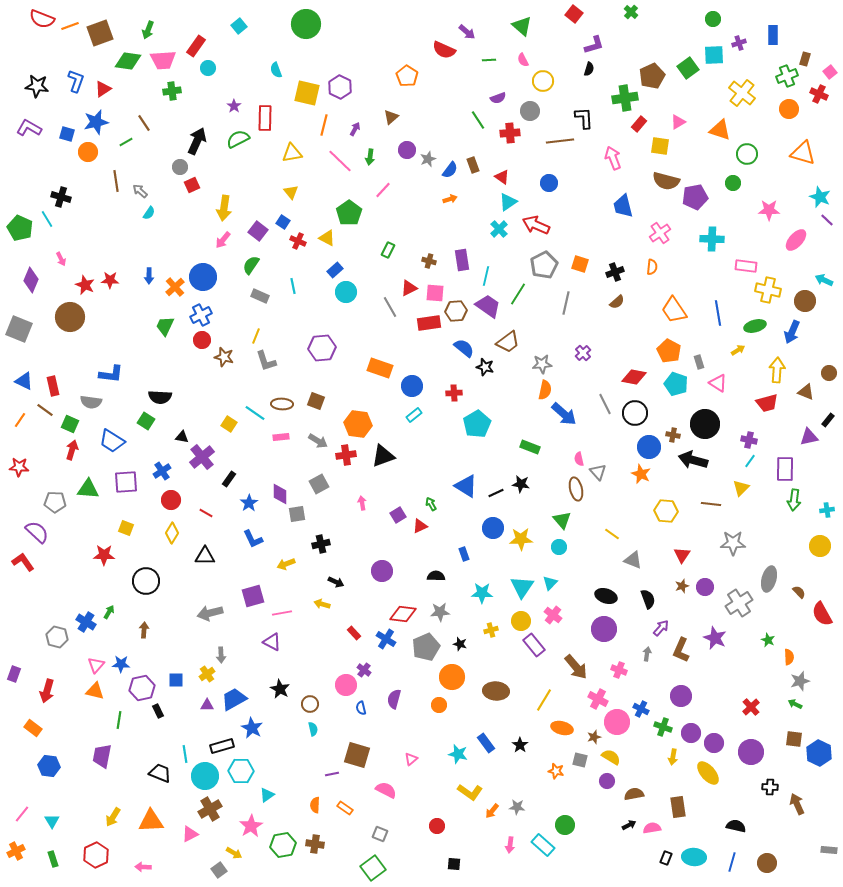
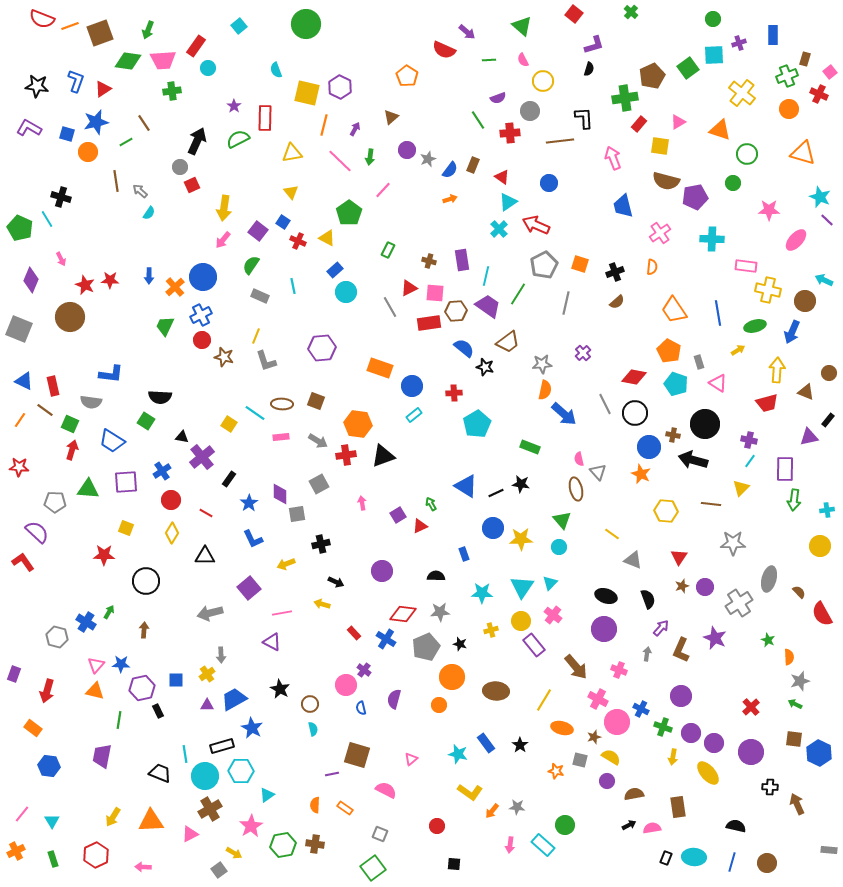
brown rectangle at (473, 165): rotated 42 degrees clockwise
red triangle at (682, 555): moved 3 px left, 2 px down
purple square at (253, 596): moved 4 px left, 8 px up; rotated 25 degrees counterclockwise
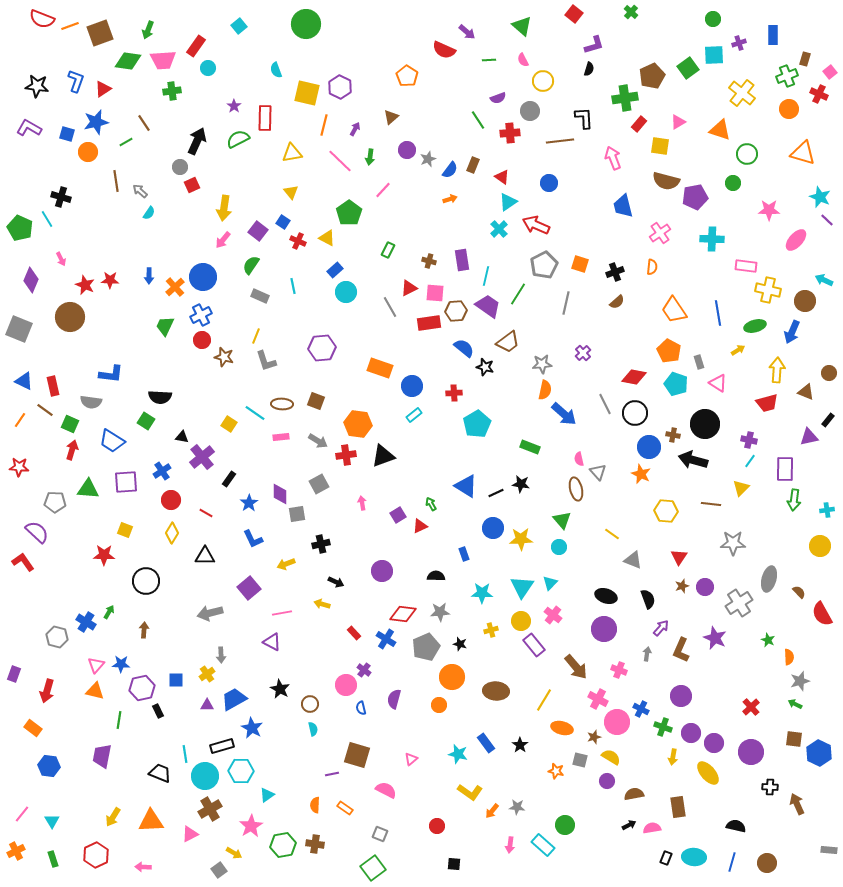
yellow square at (126, 528): moved 1 px left, 2 px down
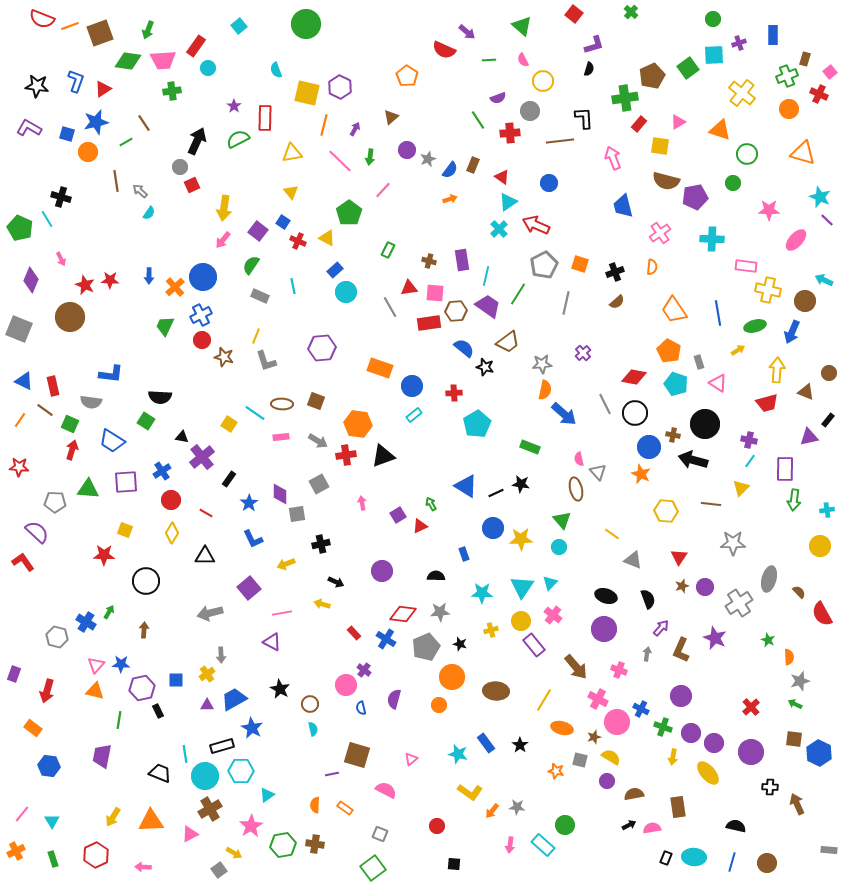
red triangle at (409, 288): rotated 18 degrees clockwise
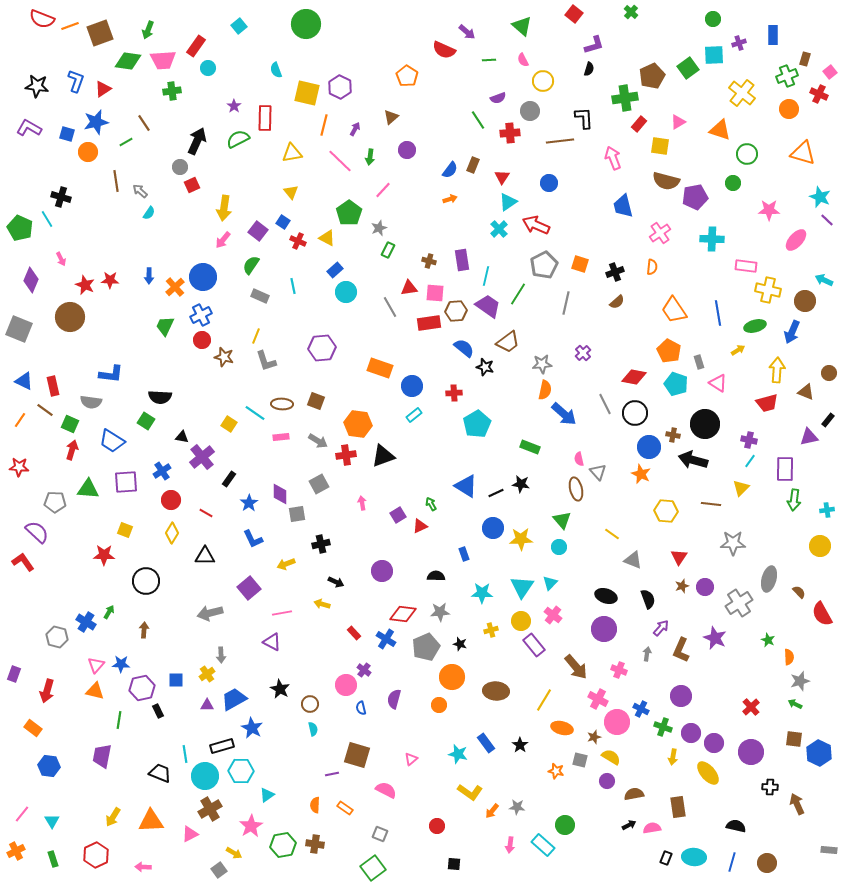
gray star at (428, 159): moved 49 px left, 69 px down
red triangle at (502, 177): rotated 28 degrees clockwise
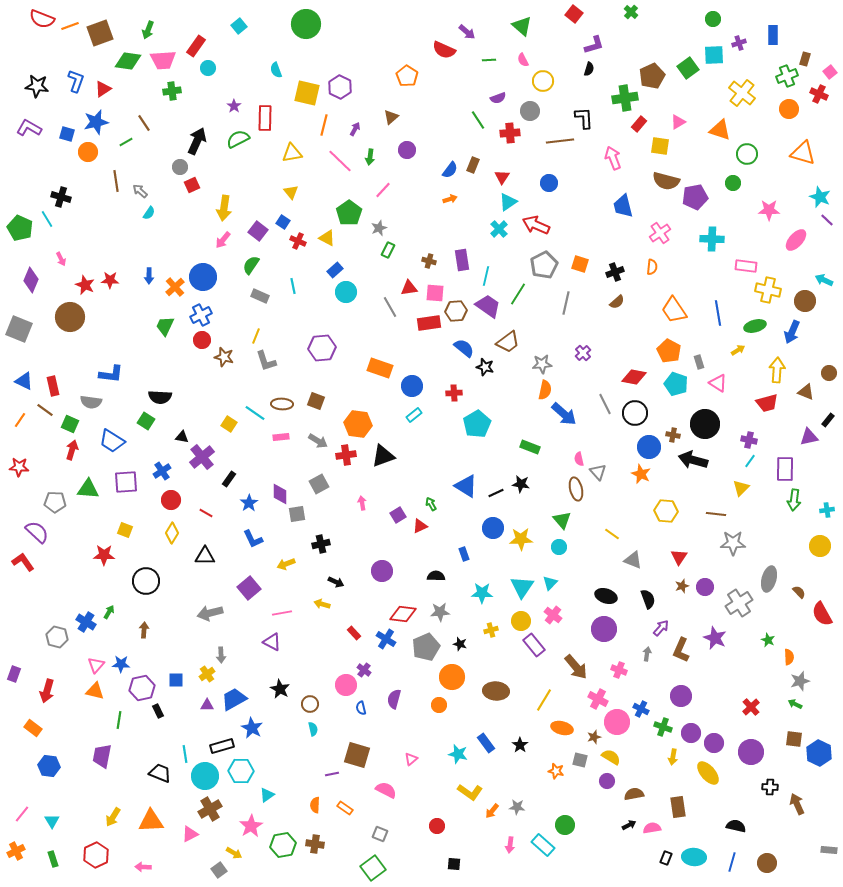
brown line at (711, 504): moved 5 px right, 10 px down
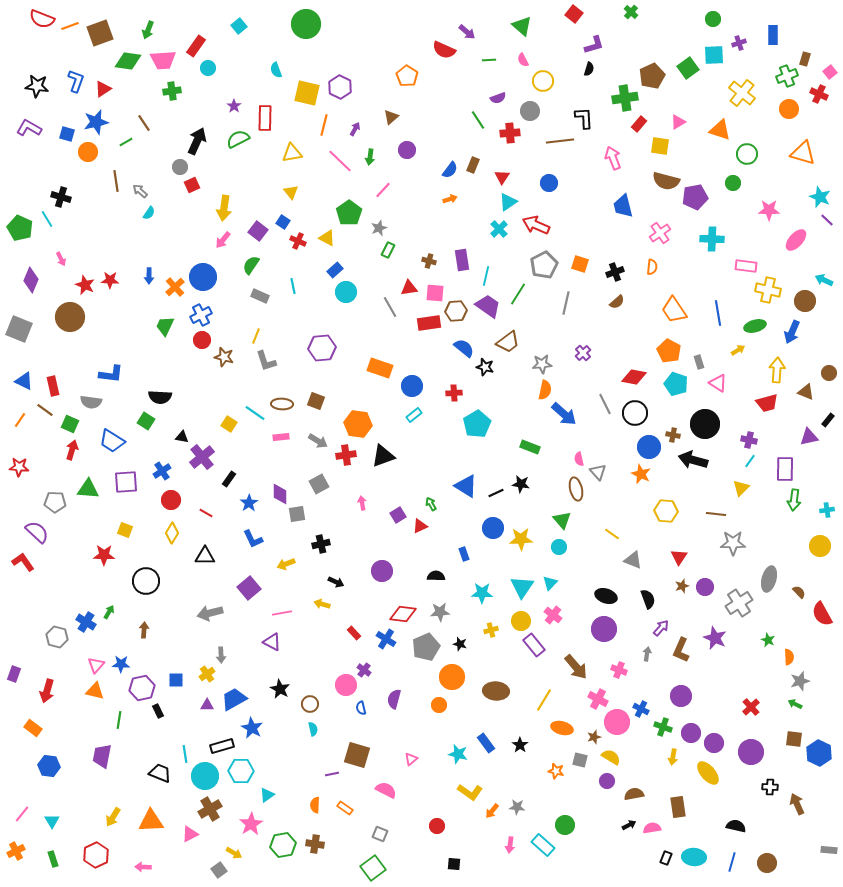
pink star at (251, 826): moved 2 px up
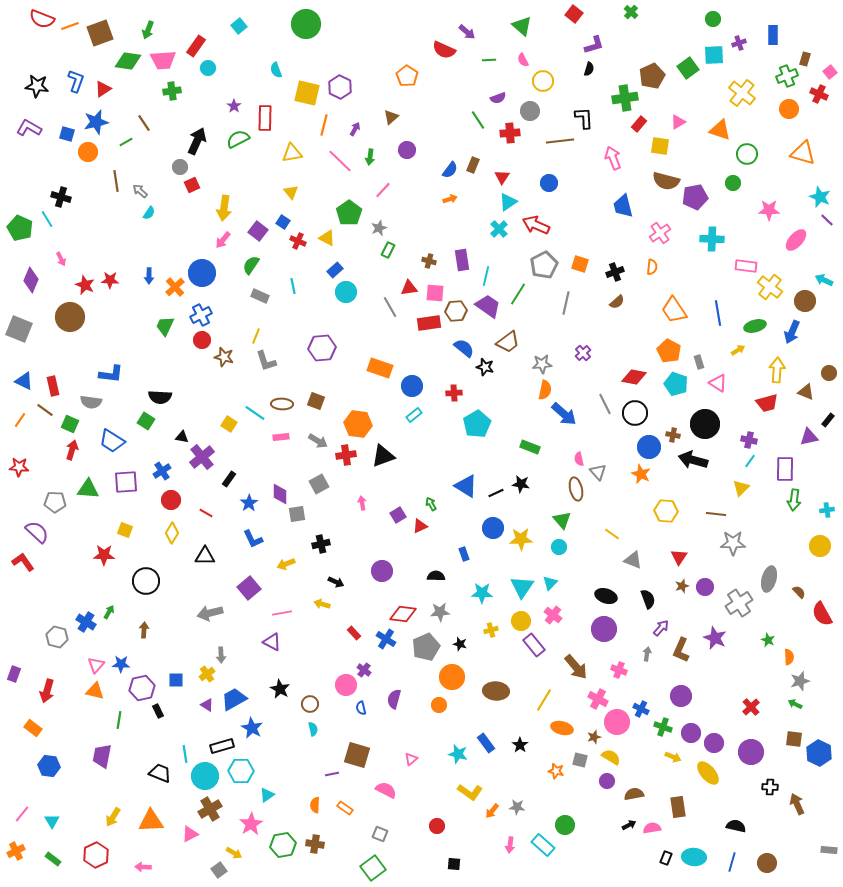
blue circle at (203, 277): moved 1 px left, 4 px up
yellow cross at (768, 290): moved 2 px right, 3 px up; rotated 25 degrees clockwise
purple triangle at (207, 705): rotated 32 degrees clockwise
yellow arrow at (673, 757): rotated 77 degrees counterclockwise
green rectangle at (53, 859): rotated 35 degrees counterclockwise
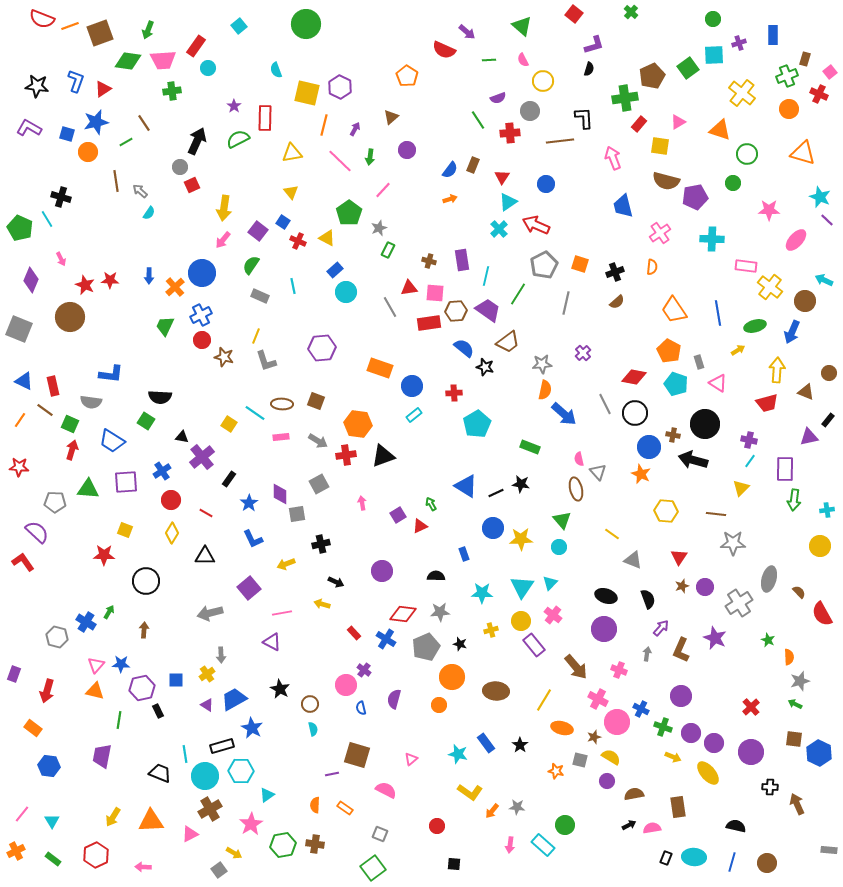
blue circle at (549, 183): moved 3 px left, 1 px down
purple trapezoid at (488, 306): moved 4 px down
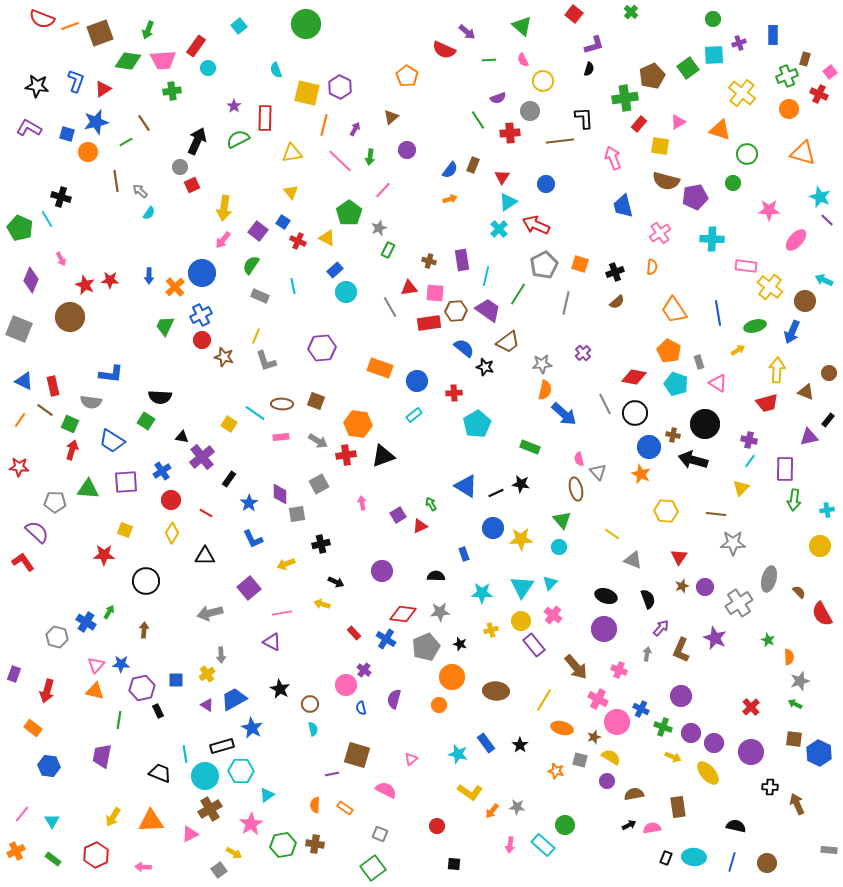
blue circle at (412, 386): moved 5 px right, 5 px up
